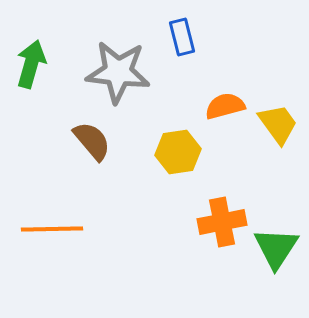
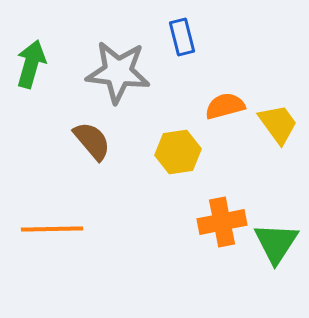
green triangle: moved 5 px up
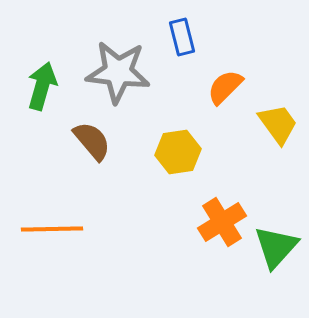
green arrow: moved 11 px right, 22 px down
orange semicircle: moved 19 px up; rotated 30 degrees counterclockwise
orange cross: rotated 21 degrees counterclockwise
green triangle: moved 4 px down; rotated 9 degrees clockwise
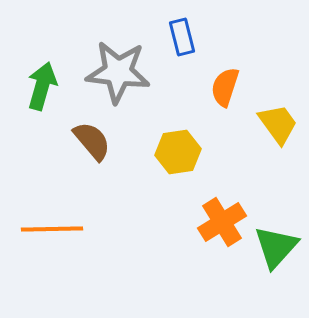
orange semicircle: rotated 27 degrees counterclockwise
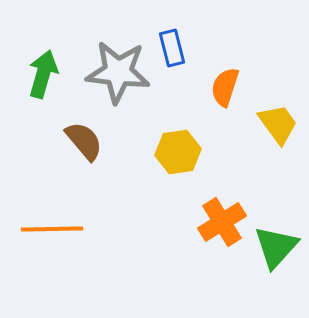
blue rectangle: moved 10 px left, 11 px down
green arrow: moved 1 px right, 12 px up
brown semicircle: moved 8 px left
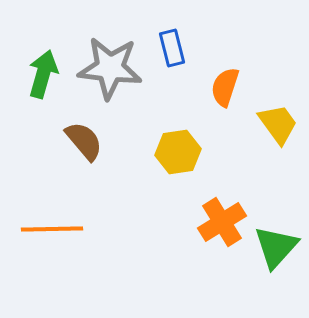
gray star: moved 8 px left, 4 px up
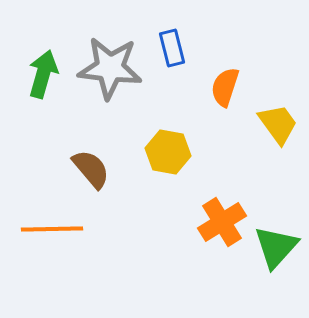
brown semicircle: moved 7 px right, 28 px down
yellow hexagon: moved 10 px left; rotated 18 degrees clockwise
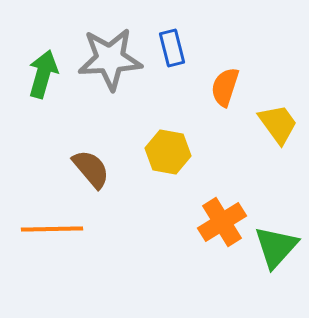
gray star: moved 9 px up; rotated 10 degrees counterclockwise
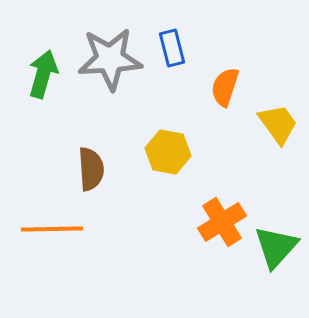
brown semicircle: rotated 36 degrees clockwise
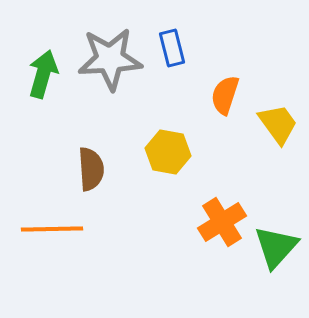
orange semicircle: moved 8 px down
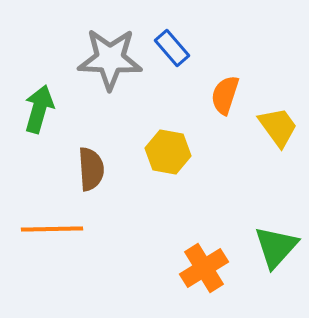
blue rectangle: rotated 27 degrees counterclockwise
gray star: rotated 6 degrees clockwise
green arrow: moved 4 px left, 35 px down
yellow trapezoid: moved 3 px down
orange cross: moved 18 px left, 46 px down
